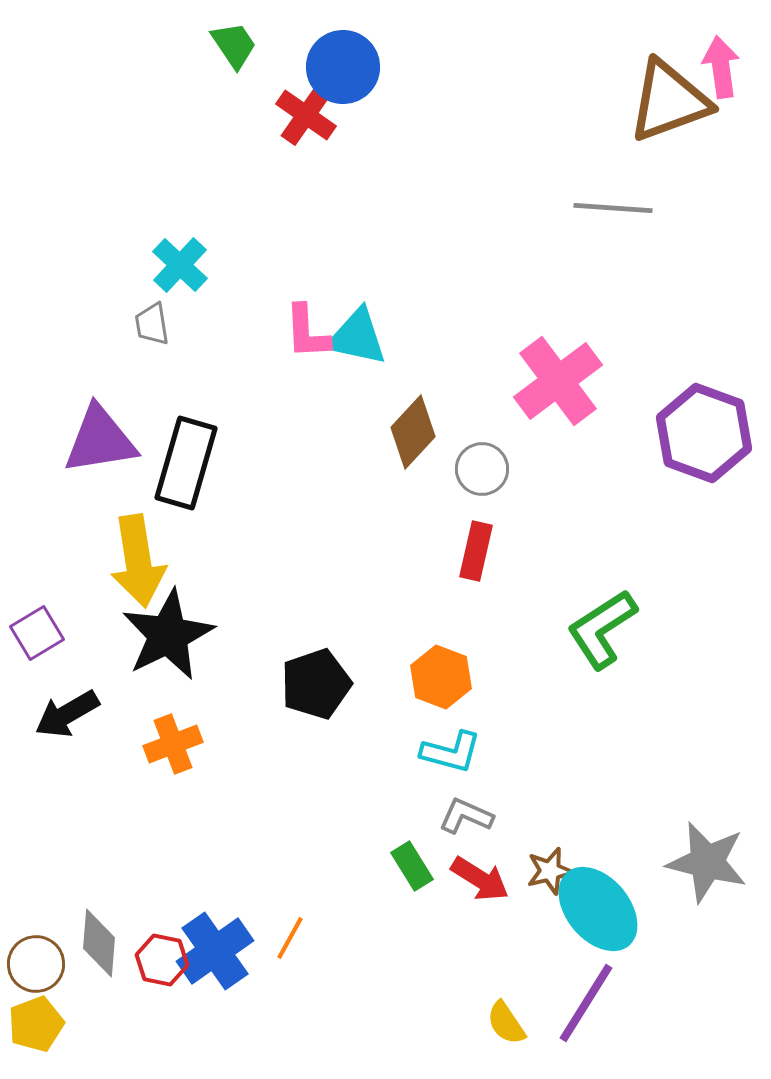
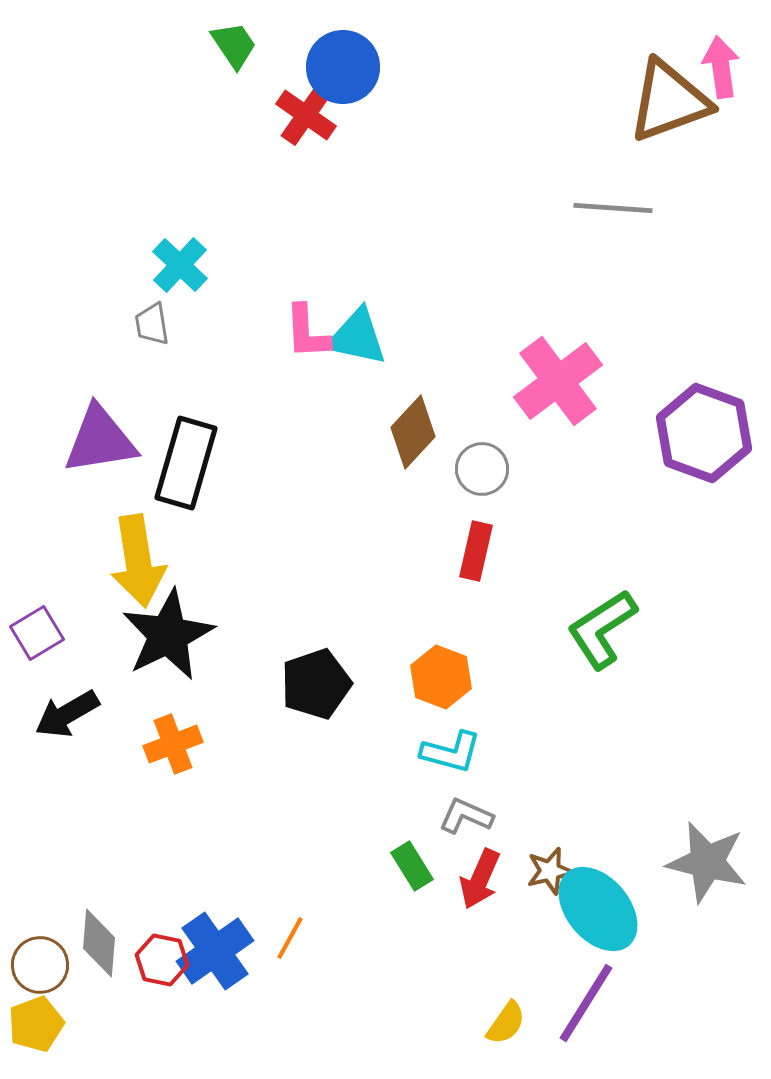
red arrow: rotated 82 degrees clockwise
brown circle: moved 4 px right, 1 px down
yellow semicircle: rotated 111 degrees counterclockwise
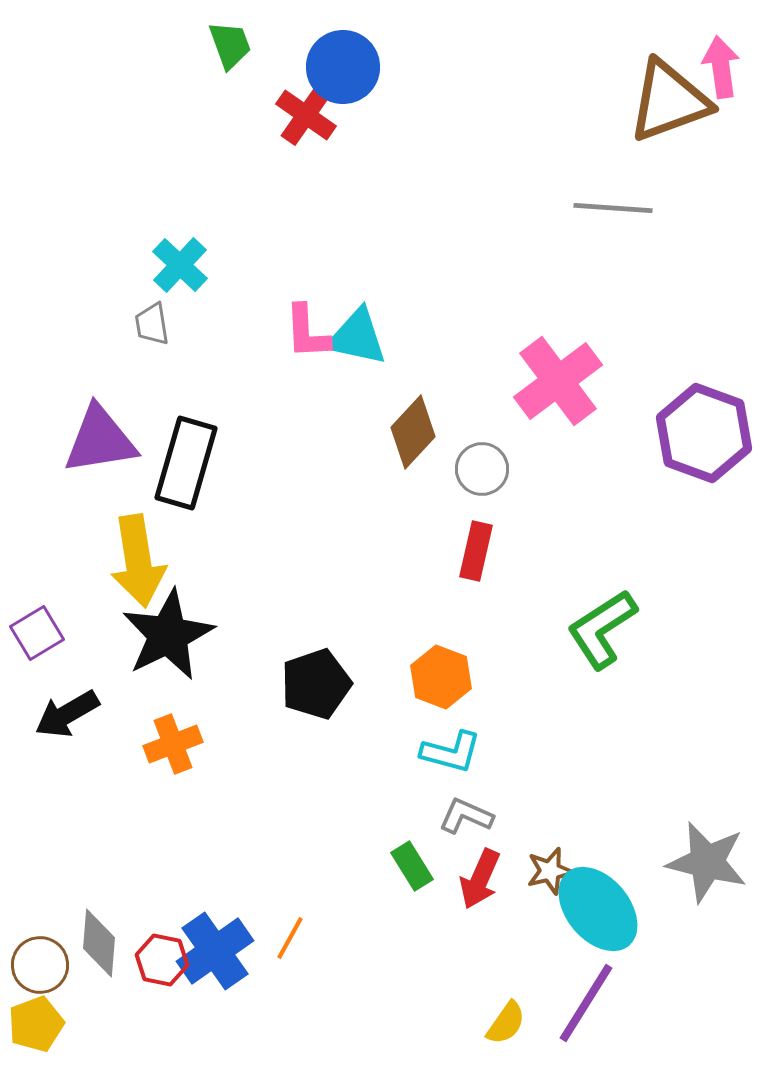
green trapezoid: moved 4 px left; rotated 14 degrees clockwise
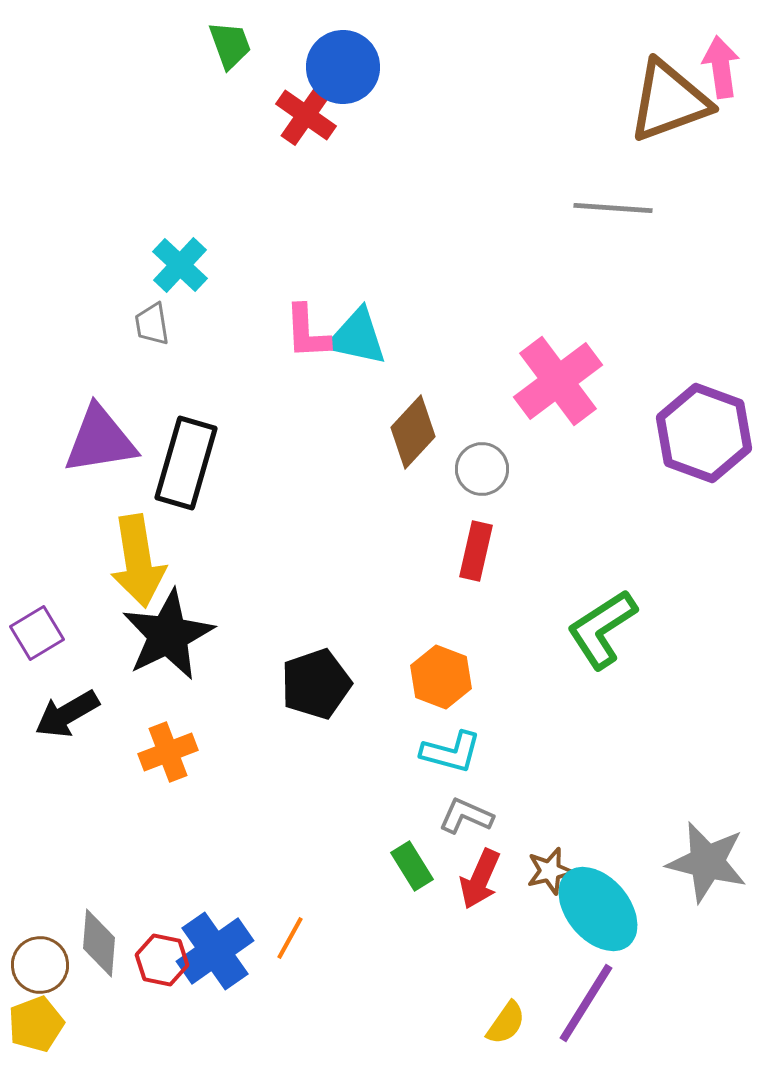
orange cross: moved 5 px left, 8 px down
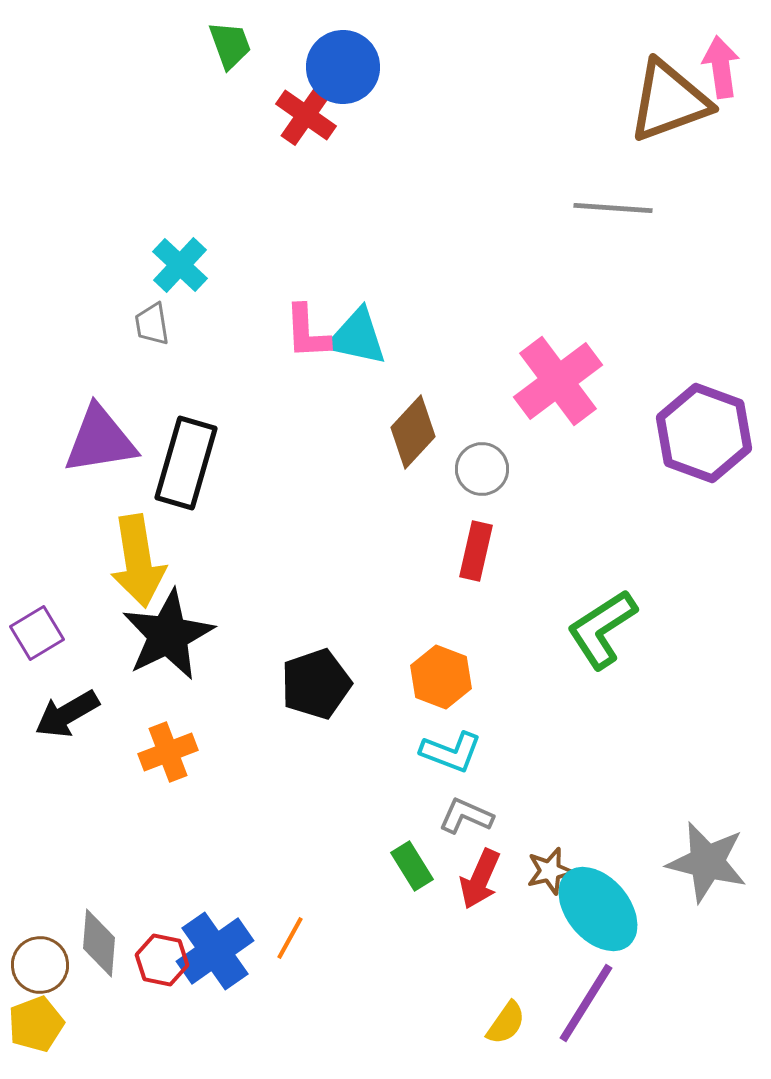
cyan L-shape: rotated 6 degrees clockwise
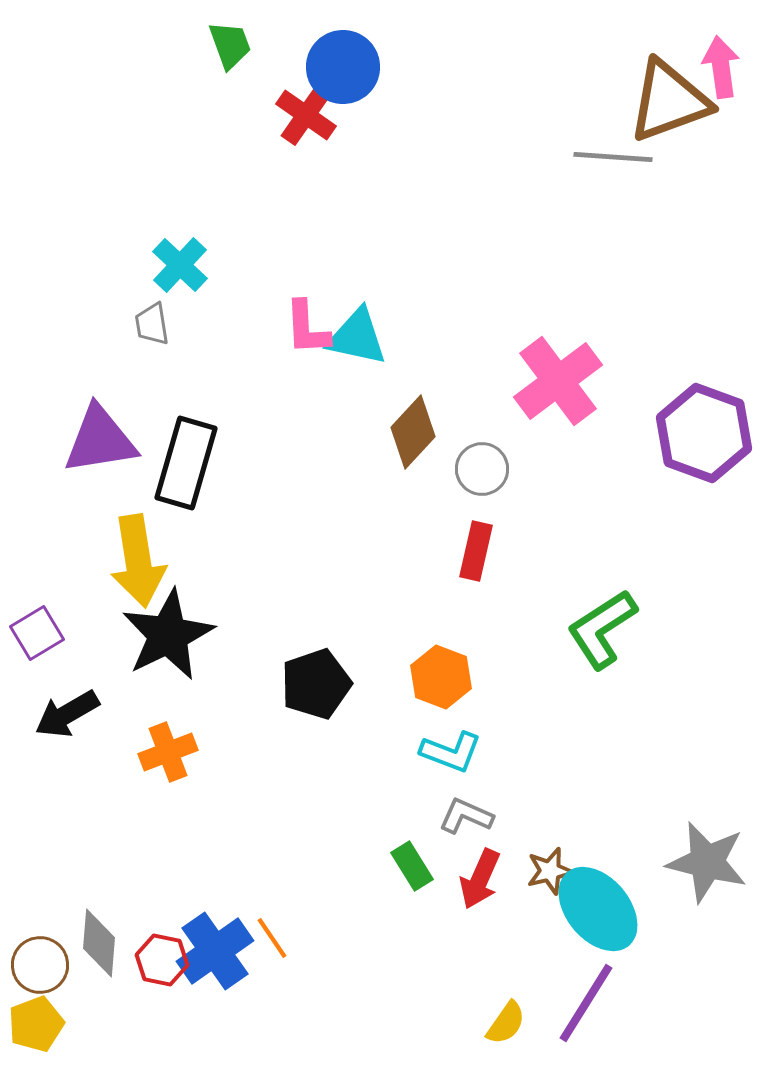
gray line: moved 51 px up
pink L-shape: moved 4 px up
orange line: moved 18 px left; rotated 63 degrees counterclockwise
